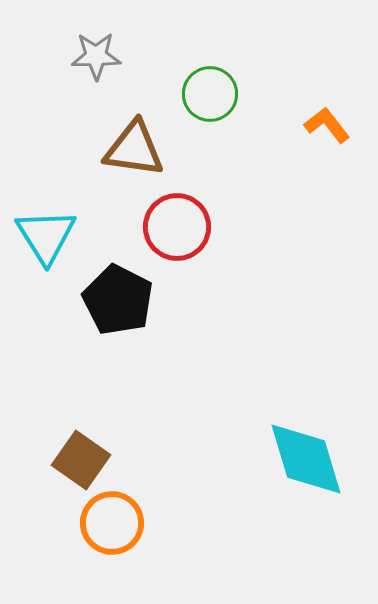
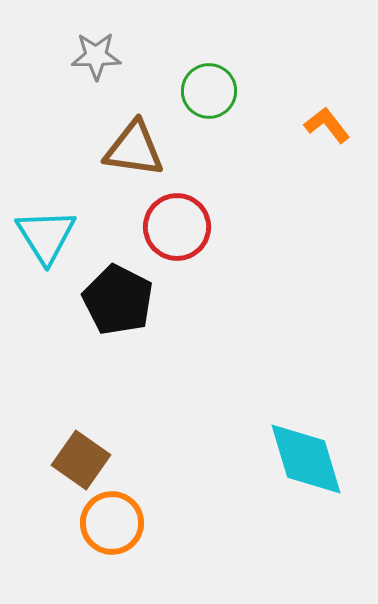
green circle: moved 1 px left, 3 px up
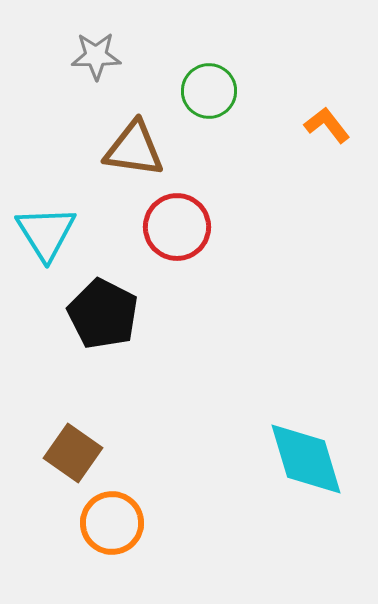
cyan triangle: moved 3 px up
black pentagon: moved 15 px left, 14 px down
brown square: moved 8 px left, 7 px up
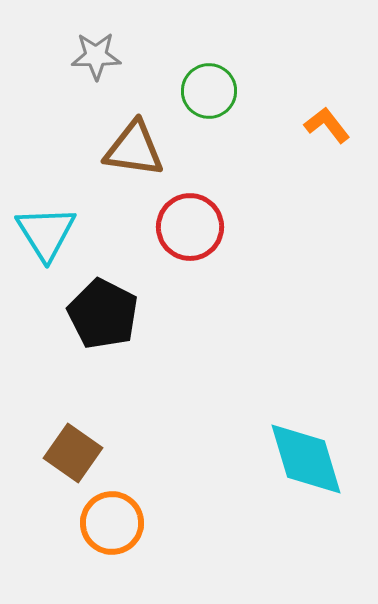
red circle: moved 13 px right
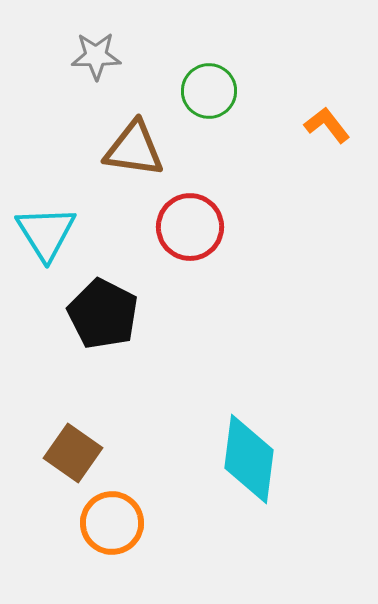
cyan diamond: moved 57 px left; rotated 24 degrees clockwise
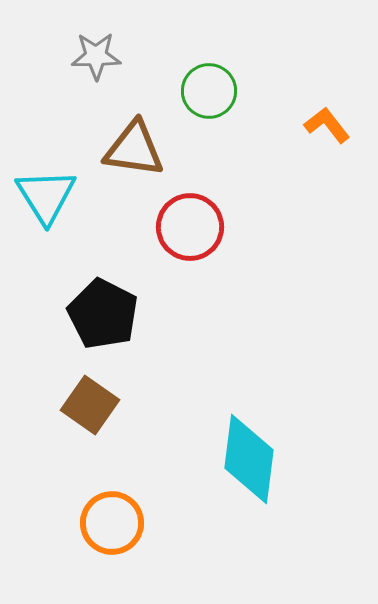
cyan triangle: moved 37 px up
brown square: moved 17 px right, 48 px up
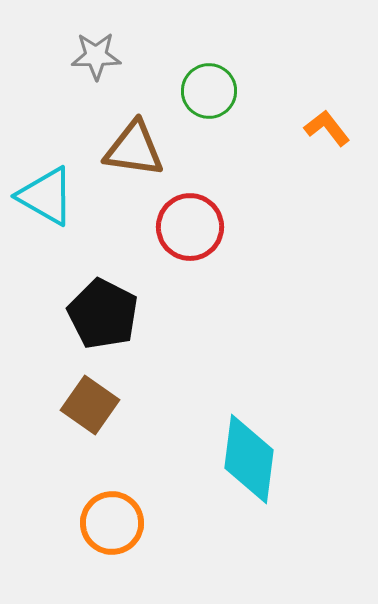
orange L-shape: moved 3 px down
cyan triangle: rotated 28 degrees counterclockwise
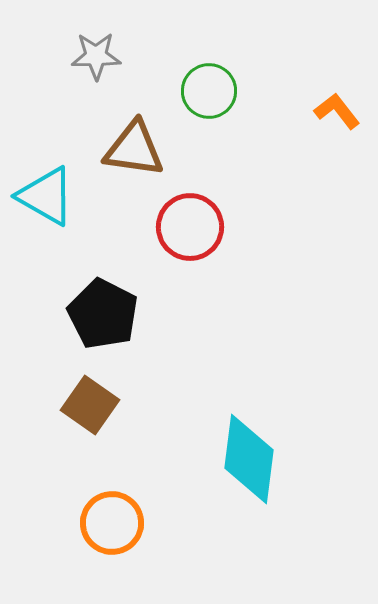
orange L-shape: moved 10 px right, 17 px up
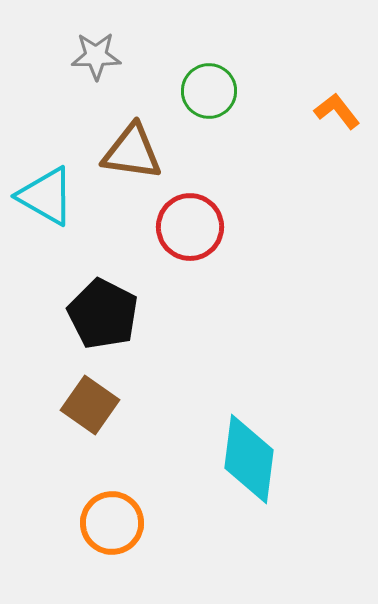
brown triangle: moved 2 px left, 3 px down
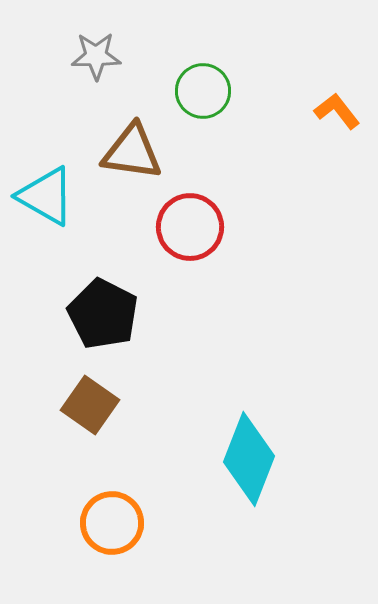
green circle: moved 6 px left
cyan diamond: rotated 14 degrees clockwise
